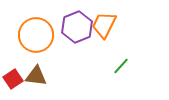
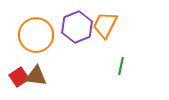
orange trapezoid: moved 1 px right
green line: rotated 30 degrees counterclockwise
red square: moved 6 px right, 2 px up
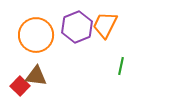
red square: moved 1 px right, 9 px down; rotated 12 degrees counterclockwise
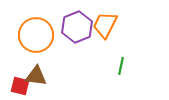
red square: rotated 30 degrees counterclockwise
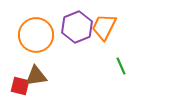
orange trapezoid: moved 1 px left, 2 px down
green line: rotated 36 degrees counterclockwise
brown triangle: rotated 15 degrees counterclockwise
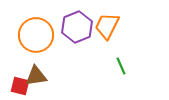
orange trapezoid: moved 3 px right, 1 px up
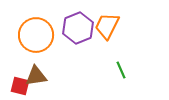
purple hexagon: moved 1 px right, 1 px down
green line: moved 4 px down
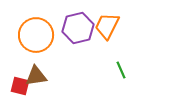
purple hexagon: rotated 8 degrees clockwise
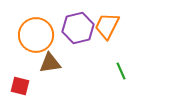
green line: moved 1 px down
brown triangle: moved 14 px right, 13 px up
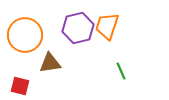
orange trapezoid: rotated 8 degrees counterclockwise
orange circle: moved 11 px left
